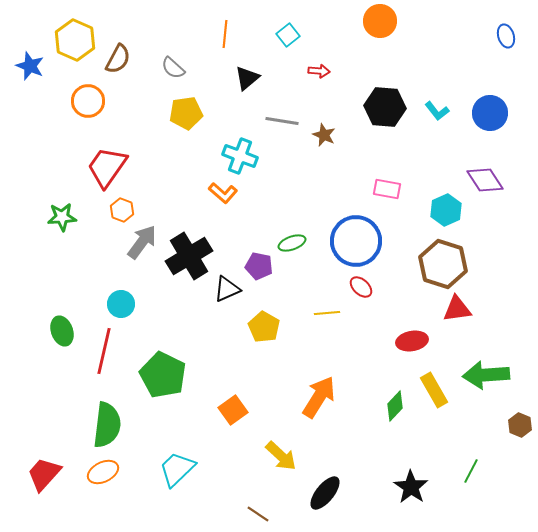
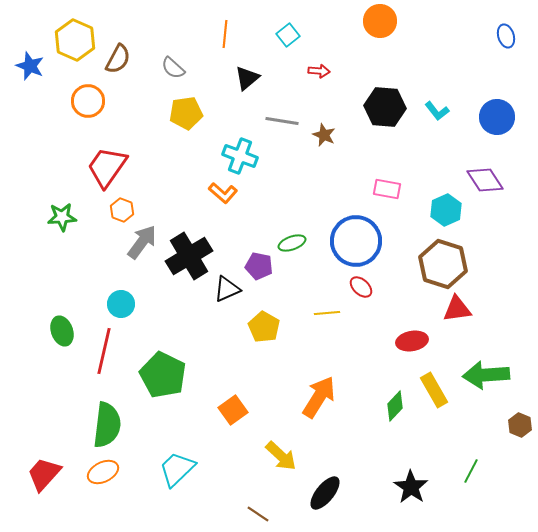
blue circle at (490, 113): moved 7 px right, 4 px down
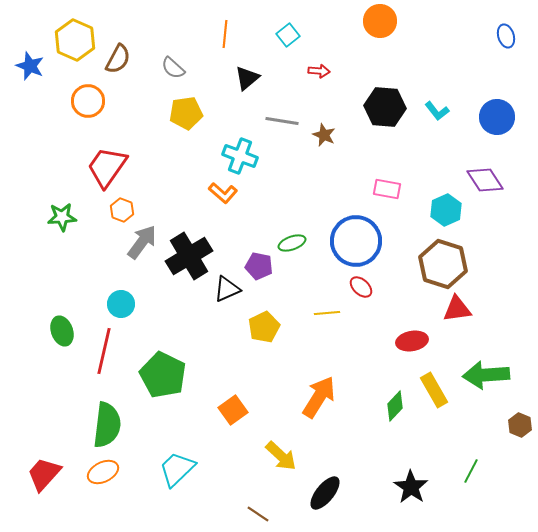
yellow pentagon at (264, 327): rotated 16 degrees clockwise
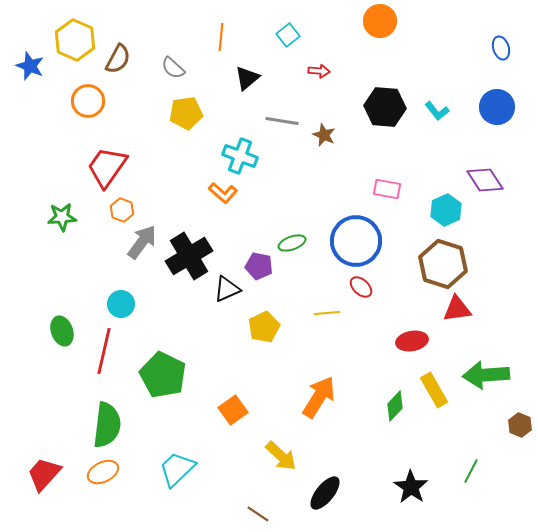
orange line at (225, 34): moved 4 px left, 3 px down
blue ellipse at (506, 36): moved 5 px left, 12 px down
blue circle at (497, 117): moved 10 px up
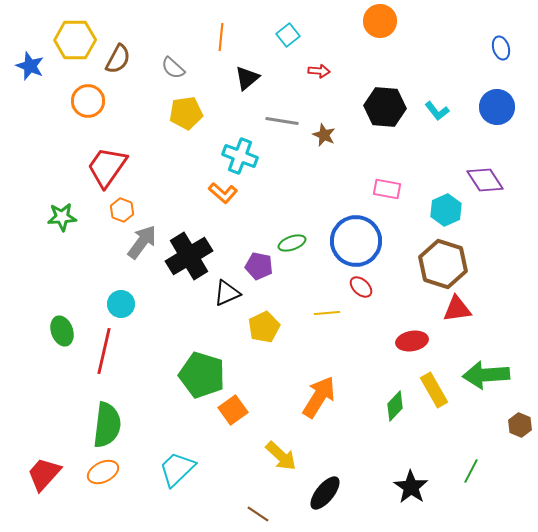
yellow hexagon at (75, 40): rotated 24 degrees counterclockwise
black triangle at (227, 289): moved 4 px down
green pentagon at (163, 375): moved 39 px right; rotated 9 degrees counterclockwise
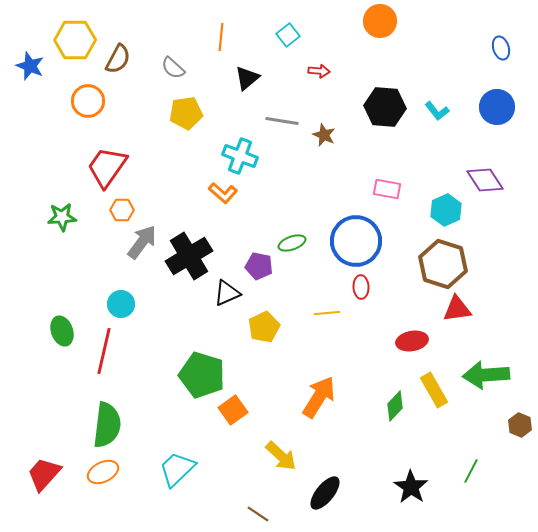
orange hexagon at (122, 210): rotated 20 degrees counterclockwise
red ellipse at (361, 287): rotated 45 degrees clockwise
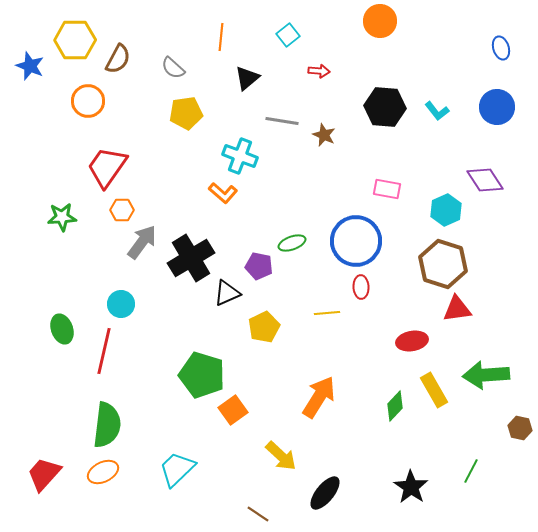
black cross at (189, 256): moved 2 px right, 2 px down
green ellipse at (62, 331): moved 2 px up
brown hexagon at (520, 425): moved 3 px down; rotated 10 degrees counterclockwise
